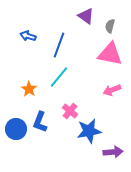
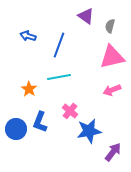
pink triangle: moved 2 px right, 3 px down; rotated 24 degrees counterclockwise
cyan line: rotated 40 degrees clockwise
purple arrow: rotated 48 degrees counterclockwise
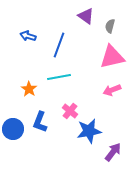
blue circle: moved 3 px left
